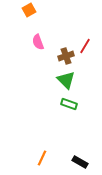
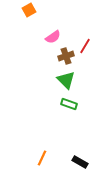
pink semicircle: moved 15 px right, 5 px up; rotated 105 degrees counterclockwise
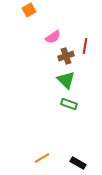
red line: rotated 21 degrees counterclockwise
orange line: rotated 35 degrees clockwise
black rectangle: moved 2 px left, 1 px down
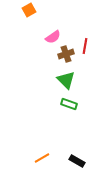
brown cross: moved 2 px up
black rectangle: moved 1 px left, 2 px up
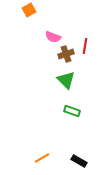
pink semicircle: rotated 56 degrees clockwise
green rectangle: moved 3 px right, 7 px down
black rectangle: moved 2 px right
